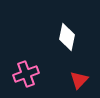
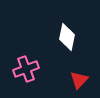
pink cross: moved 5 px up
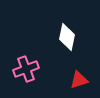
red triangle: rotated 30 degrees clockwise
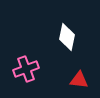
red triangle: rotated 24 degrees clockwise
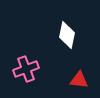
white diamond: moved 2 px up
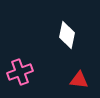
pink cross: moved 6 px left, 3 px down
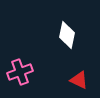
red triangle: rotated 18 degrees clockwise
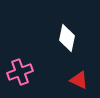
white diamond: moved 3 px down
